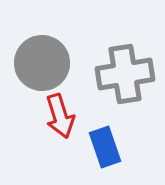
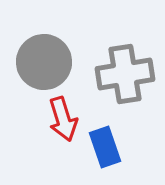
gray circle: moved 2 px right, 1 px up
red arrow: moved 3 px right, 3 px down
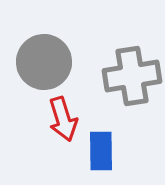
gray cross: moved 7 px right, 2 px down
blue rectangle: moved 4 px left, 4 px down; rotated 18 degrees clockwise
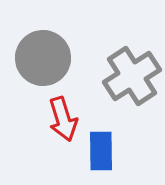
gray circle: moved 1 px left, 4 px up
gray cross: rotated 24 degrees counterclockwise
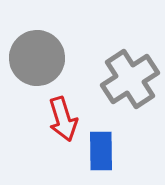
gray circle: moved 6 px left
gray cross: moved 2 px left, 3 px down
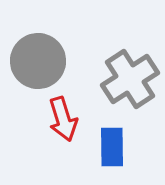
gray circle: moved 1 px right, 3 px down
blue rectangle: moved 11 px right, 4 px up
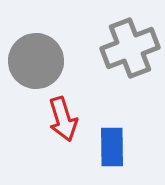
gray circle: moved 2 px left
gray cross: moved 31 px up; rotated 12 degrees clockwise
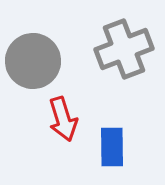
gray cross: moved 6 px left, 1 px down
gray circle: moved 3 px left
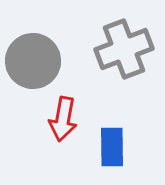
red arrow: rotated 27 degrees clockwise
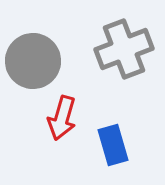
red arrow: moved 1 px left, 1 px up; rotated 6 degrees clockwise
blue rectangle: moved 1 px right, 2 px up; rotated 15 degrees counterclockwise
